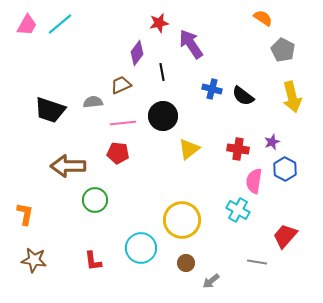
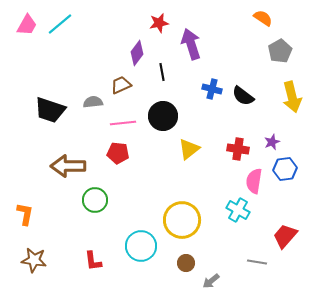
purple arrow: rotated 16 degrees clockwise
gray pentagon: moved 3 px left, 1 px down; rotated 15 degrees clockwise
blue hexagon: rotated 25 degrees clockwise
cyan circle: moved 2 px up
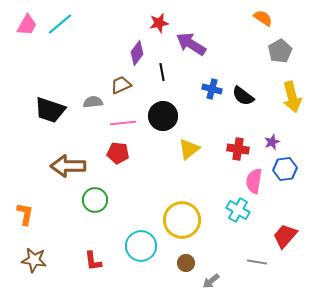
purple arrow: rotated 40 degrees counterclockwise
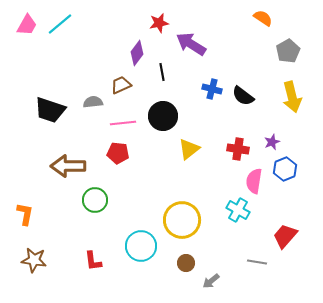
gray pentagon: moved 8 px right
blue hexagon: rotated 15 degrees counterclockwise
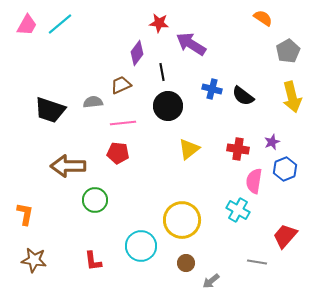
red star: rotated 18 degrees clockwise
black circle: moved 5 px right, 10 px up
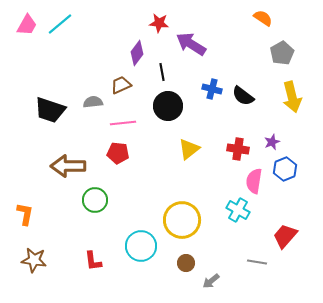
gray pentagon: moved 6 px left, 2 px down
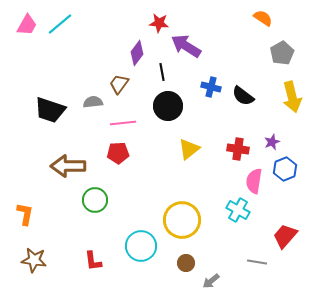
purple arrow: moved 5 px left, 2 px down
brown trapezoid: moved 2 px left, 1 px up; rotated 30 degrees counterclockwise
blue cross: moved 1 px left, 2 px up
red pentagon: rotated 10 degrees counterclockwise
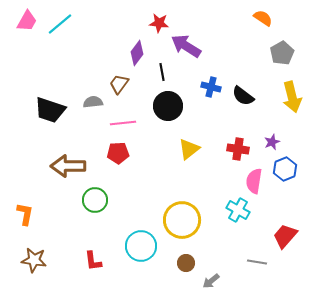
pink trapezoid: moved 4 px up
